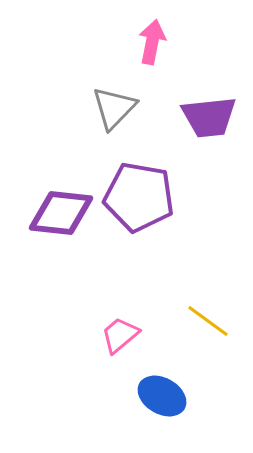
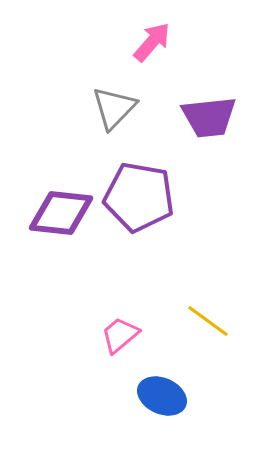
pink arrow: rotated 30 degrees clockwise
blue ellipse: rotated 6 degrees counterclockwise
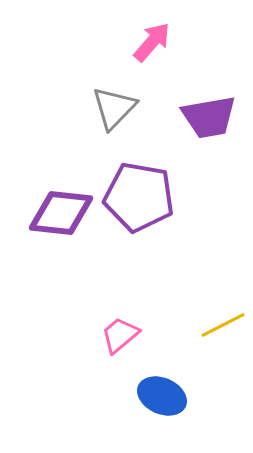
purple trapezoid: rotated 4 degrees counterclockwise
yellow line: moved 15 px right, 4 px down; rotated 63 degrees counterclockwise
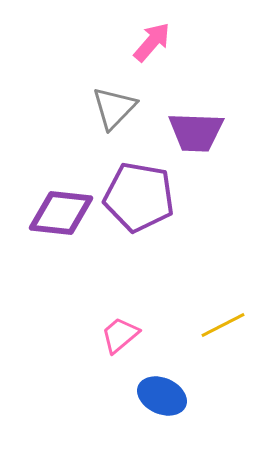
purple trapezoid: moved 13 px left, 15 px down; rotated 12 degrees clockwise
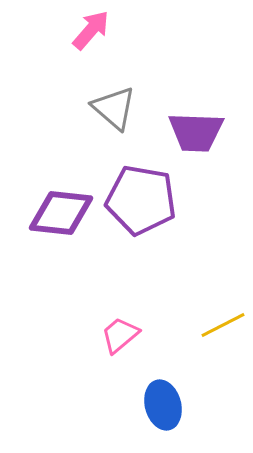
pink arrow: moved 61 px left, 12 px up
gray triangle: rotated 33 degrees counterclockwise
purple pentagon: moved 2 px right, 3 px down
blue ellipse: moved 1 px right, 9 px down; rotated 51 degrees clockwise
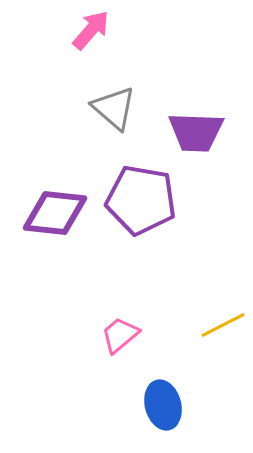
purple diamond: moved 6 px left
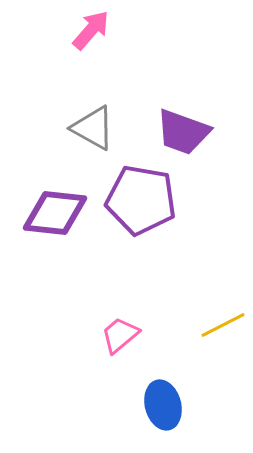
gray triangle: moved 21 px left, 20 px down; rotated 12 degrees counterclockwise
purple trapezoid: moved 13 px left; rotated 18 degrees clockwise
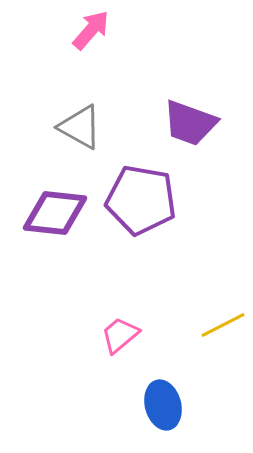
gray triangle: moved 13 px left, 1 px up
purple trapezoid: moved 7 px right, 9 px up
